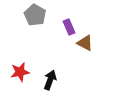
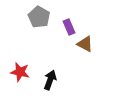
gray pentagon: moved 4 px right, 2 px down
brown triangle: moved 1 px down
red star: rotated 24 degrees clockwise
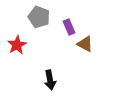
gray pentagon: rotated 10 degrees counterclockwise
red star: moved 3 px left, 27 px up; rotated 30 degrees clockwise
black arrow: rotated 150 degrees clockwise
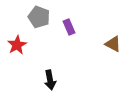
brown triangle: moved 28 px right
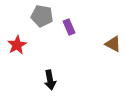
gray pentagon: moved 3 px right, 1 px up; rotated 10 degrees counterclockwise
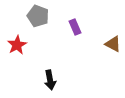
gray pentagon: moved 4 px left; rotated 10 degrees clockwise
purple rectangle: moved 6 px right
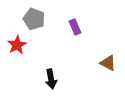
gray pentagon: moved 4 px left, 3 px down
brown triangle: moved 5 px left, 19 px down
black arrow: moved 1 px right, 1 px up
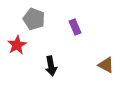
brown triangle: moved 2 px left, 2 px down
black arrow: moved 13 px up
